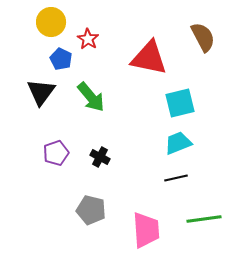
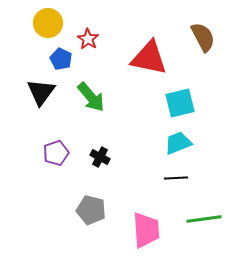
yellow circle: moved 3 px left, 1 px down
black line: rotated 10 degrees clockwise
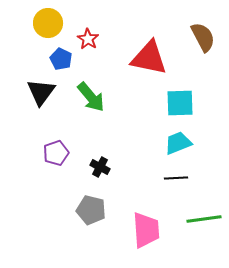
cyan square: rotated 12 degrees clockwise
black cross: moved 10 px down
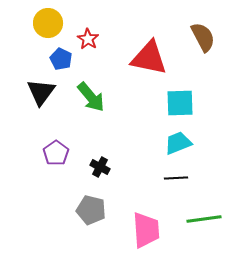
purple pentagon: rotated 15 degrees counterclockwise
